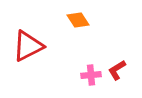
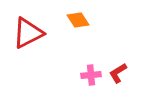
red triangle: moved 13 px up
red L-shape: moved 1 px right, 3 px down
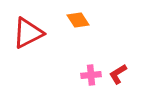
red L-shape: moved 1 px down
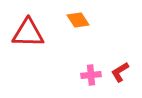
red triangle: rotated 28 degrees clockwise
red L-shape: moved 2 px right, 2 px up
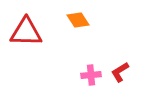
red triangle: moved 2 px left, 1 px up
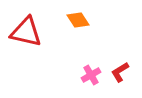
red triangle: rotated 12 degrees clockwise
pink cross: rotated 24 degrees counterclockwise
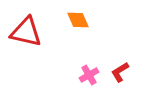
orange diamond: rotated 10 degrees clockwise
pink cross: moved 2 px left
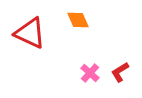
red triangle: moved 4 px right, 1 px down; rotated 12 degrees clockwise
pink cross: moved 1 px right, 2 px up; rotated 18 degrees counterclockwise
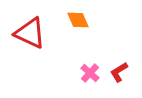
red L-shape: moved 1 px left
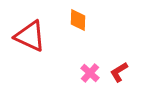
orange diamond: rotated 25 degrees clockwise
red triangle: moved 3 px down
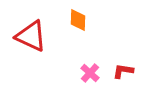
red triangle: moved 1 px right
red L-shape: moved 4 px right, 1 px up; rotated 40 degrees clockwise
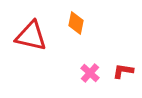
orange diamond: moved 2 px left, 3 px down; rotated 10 degrees clockwise
red triangle: rotated 12 degrees counterclockwise
